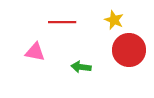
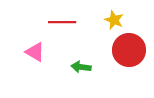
pink triangle: rotated 20 degrees clockwise
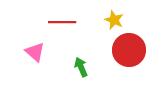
pink triangle: rotated 10 degrees clockwise
green arrow: rotated 60 degrees clockwise
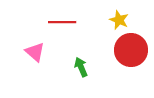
yellow star: moved 5 px right
red circle: moved 2 px right
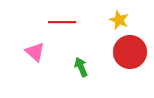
red circle: moved 1 px left, 2 px down
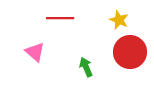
red line: moved 2 px left, 4 px up
green arrow: moved 5 px right
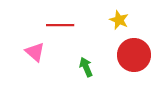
red line: moved 7 px down
red circle: moved 4 px right, 3 px down
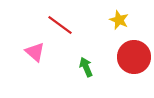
red line: rotated 36 degrees clockwise
red circle: moved 2 px down
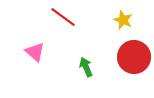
yellow star: moved 4 px right
red line: moved 3 px right, 8 px up
